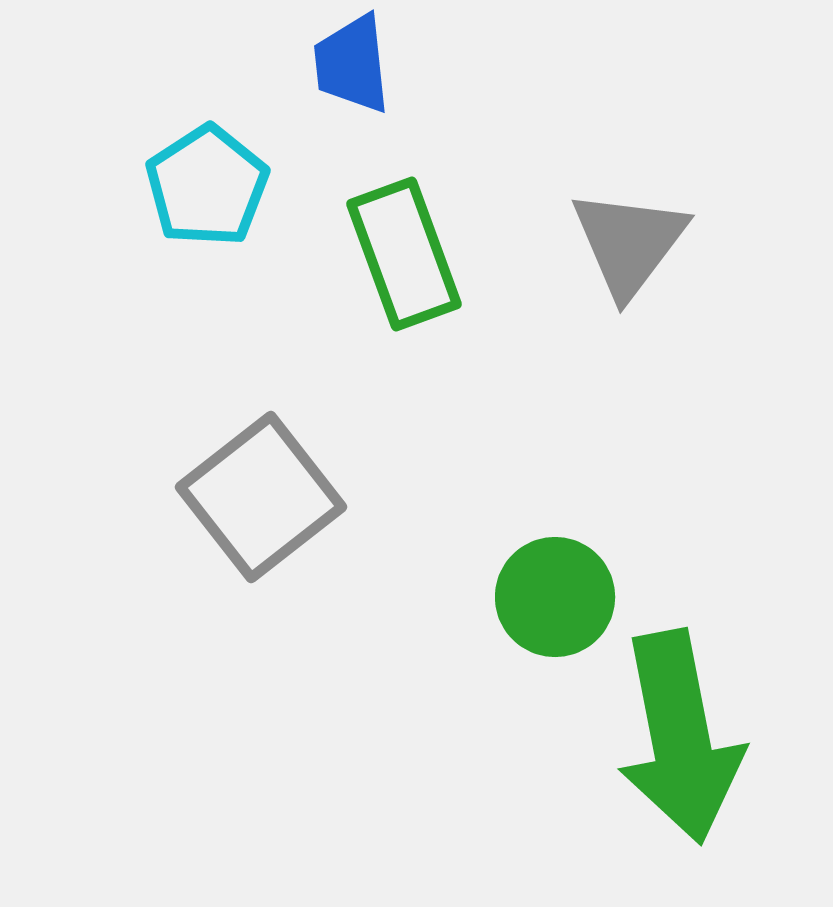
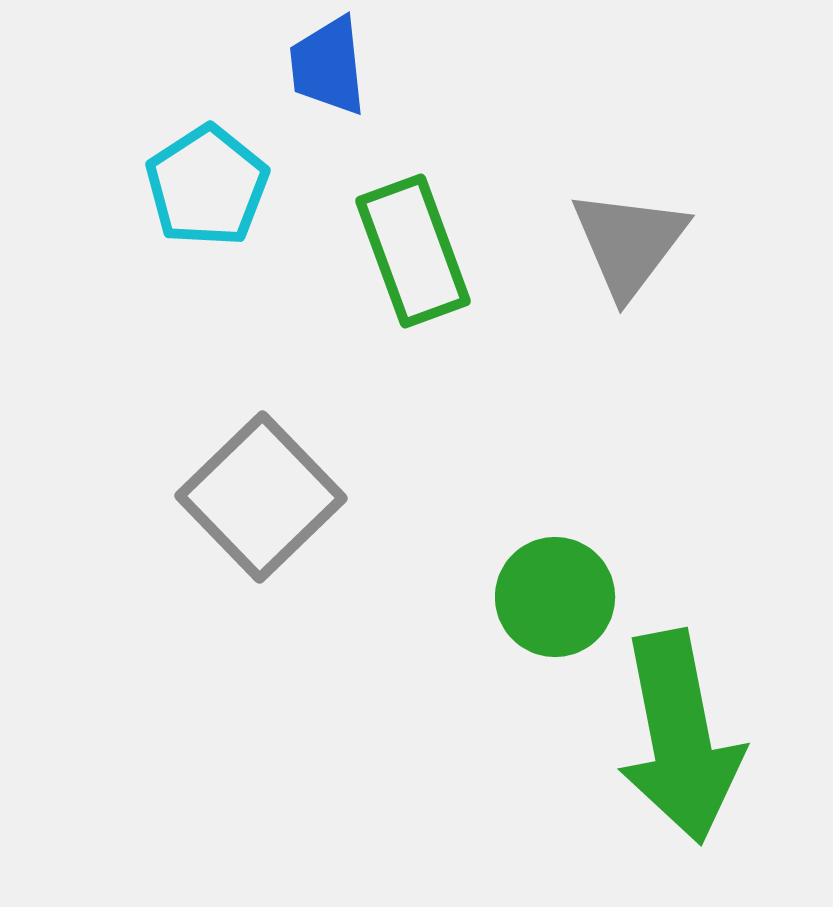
blue trapezoid: moved 24 px left, 2 px down
green rectangle: moved 9 px right, 3 px up
gray square: rotated 6 degrees counterclockwise
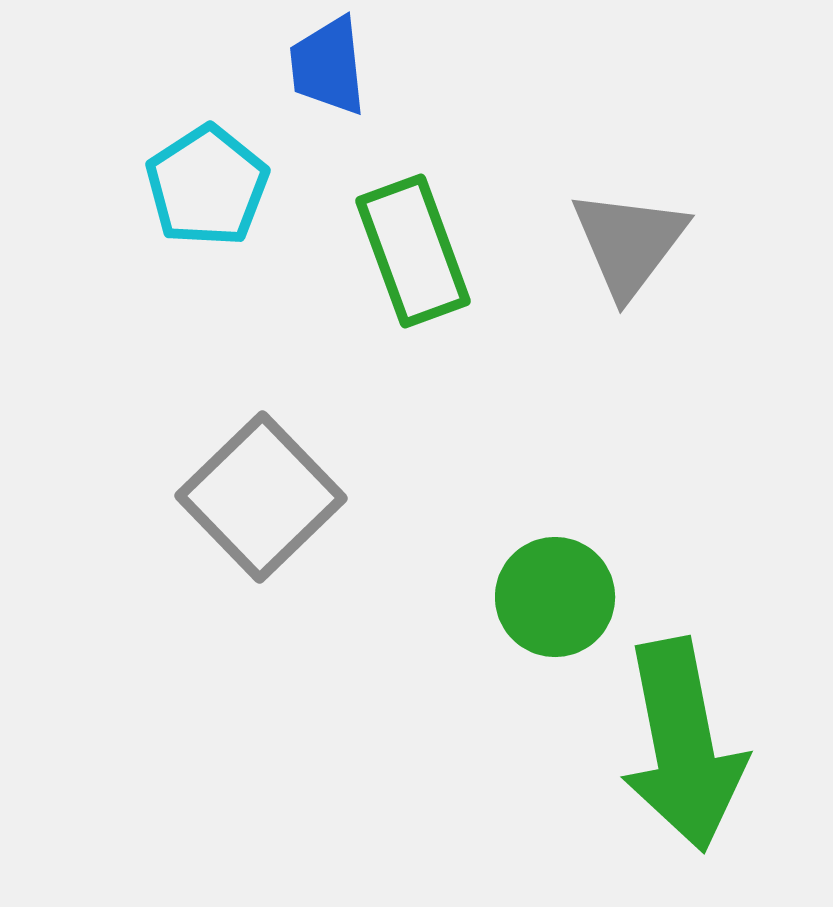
green arrow: moved 3 px right, 8 px down
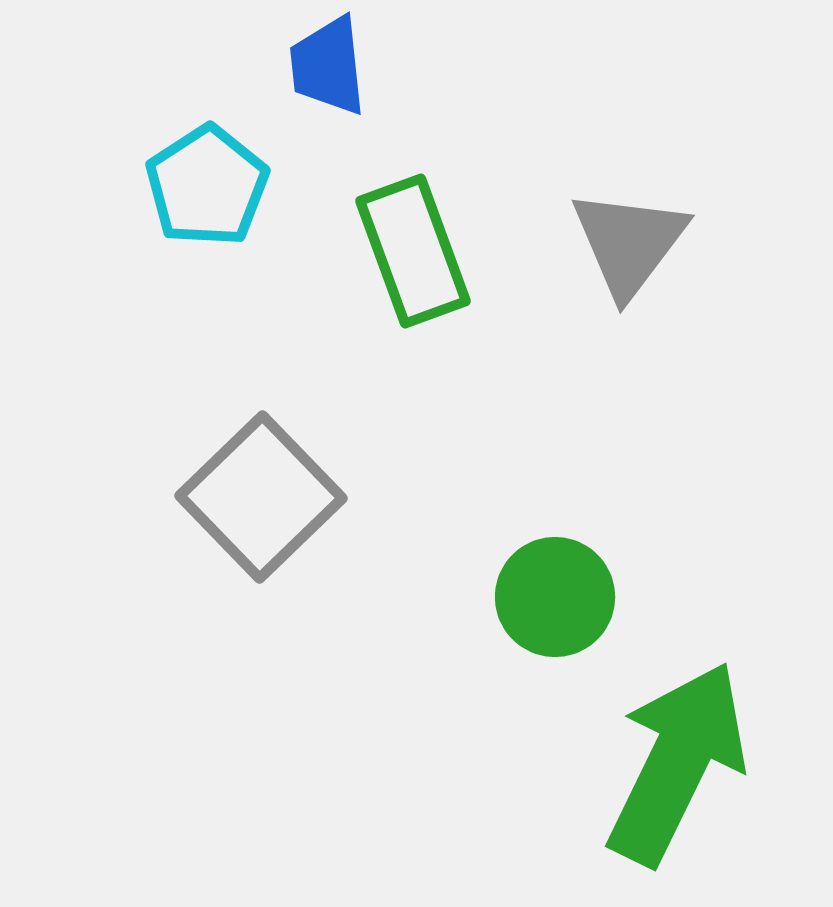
green arrow: moved 6 px left, 18 px down; rotated 143 degrees counterclockwise
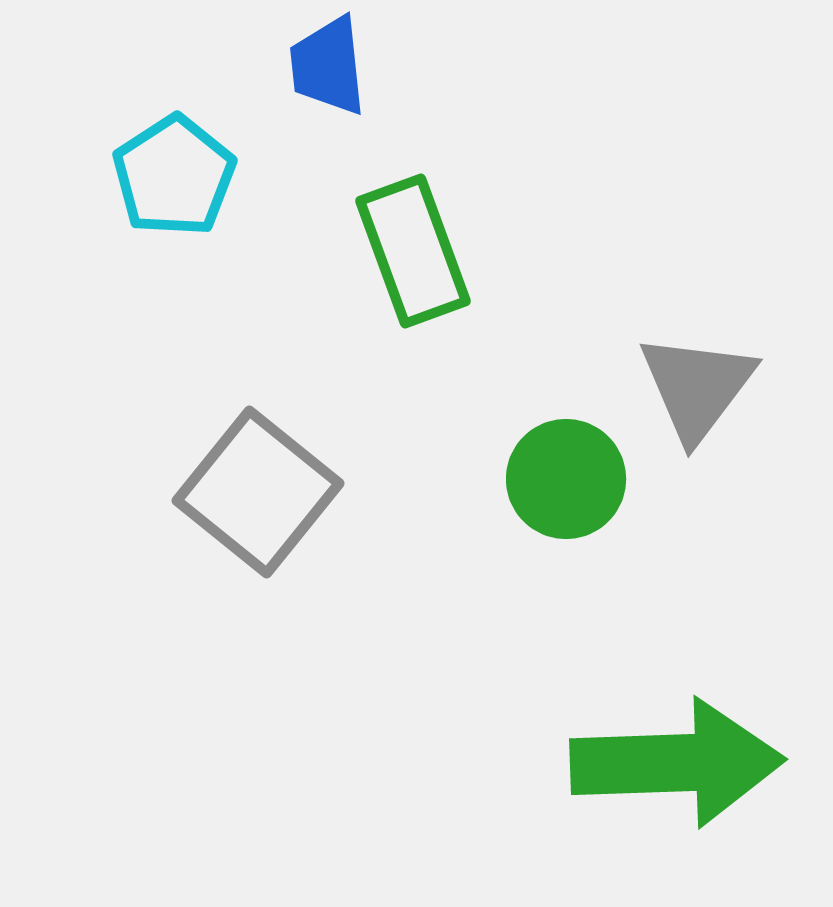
cyan pentagon: moved 33 px left, 10 px up
gray triangle: moved 68 px right, 144 px down
gray square: moved 3 px left, 5 px up; rotated 7 degrees counterclockwise
green circle: moved 11 px right, 118 px up
green arrow: rotated 62 degrees clockwise
